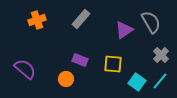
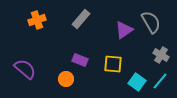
gray cross: rotated 14 degrees counterclockwise
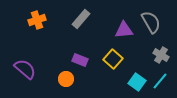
purple triangle: rotated 30 degrees clockwise
yellow square: moved 5 px up; rotated 36 degrees clockwise
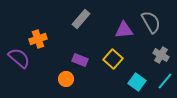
orange cross: moved 1 px right, 19 px down
purple semicircle: moved 6 px left, 11 px up
cyan line: moved 5 px right
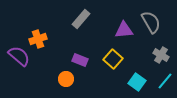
purple semicircle: moved 2 px up
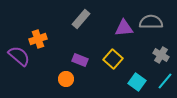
gray semicircle: rotated 60 degrees counterclockwise
purple triangle: moved 2 px up
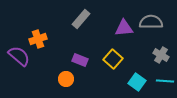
cyan line: rotated 54 degrees clockwise
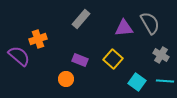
gray semicircle: moved 1 px left, 1 px down; rotated 60 degrees clockwise
